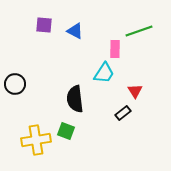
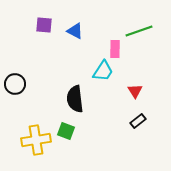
cyan trapezoid: moved 1 px left, 2 px up
black rectangle: moved 15 px right, 8 px down
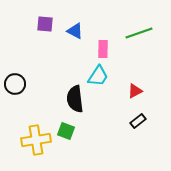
purple square: moved 1 px right, 1 px up
green line: moved 2 px down
pink rectangle: moved 12 px left
cyan trapezoid: moved 5 px left, 5 px down
red triangle: rotated 35 degrees clockwise
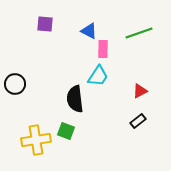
blue triangle: moved 14 px right
red triangle: moved 5 px right
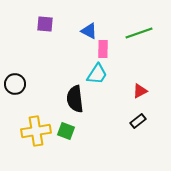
cyan trapezoid: moved 1 px left, 2 px up
yellow cross: moved 9 px up
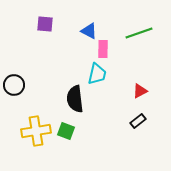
cyan trapezoid: rotated 20 degrees counterclockwise
black circle: moved 1 px left, 1 px down
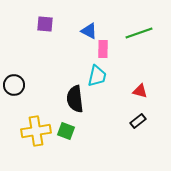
cyan trapezoid: moved 2 px down
red triangle: rotated 42 degrees clockwise
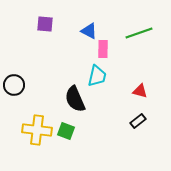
black semicircle: rotated 16 degrees counterclockwise
yellow cross: moved 1 px right, 1 px up; rotated 16 degrees clockwise
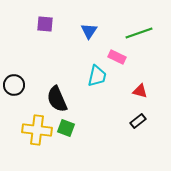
blue triangle: rotated 36 degrees clockwise
pink rectangle: moved 14 px right, 8 px down; rotated 66 degrees counterclockwise
black semicircle: moved 18 px left
green square: moved 3 px up
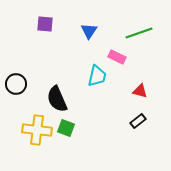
black circle: moved 2 px right, 1 px up
